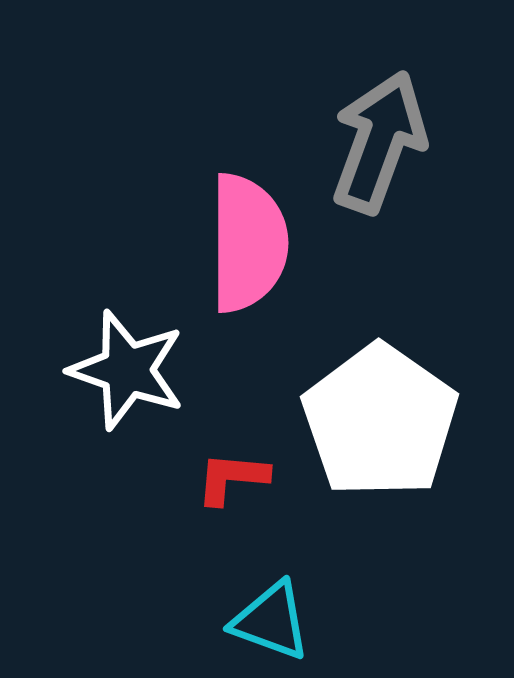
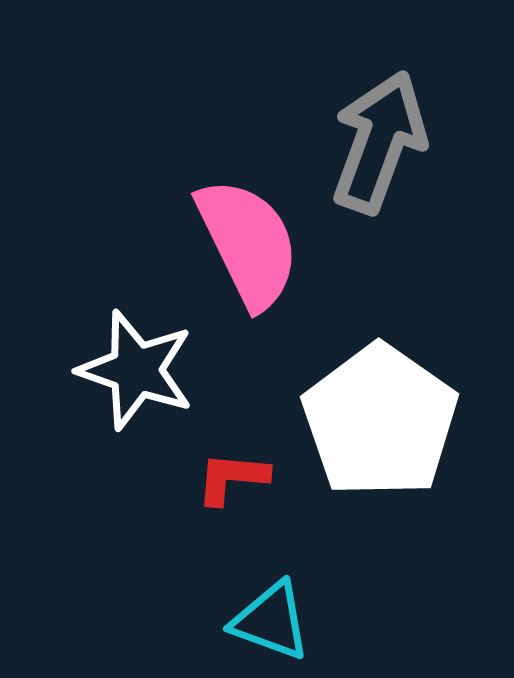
pink semicircle: rotated 26 degrees counterclockwise
white star: moved 9 px right
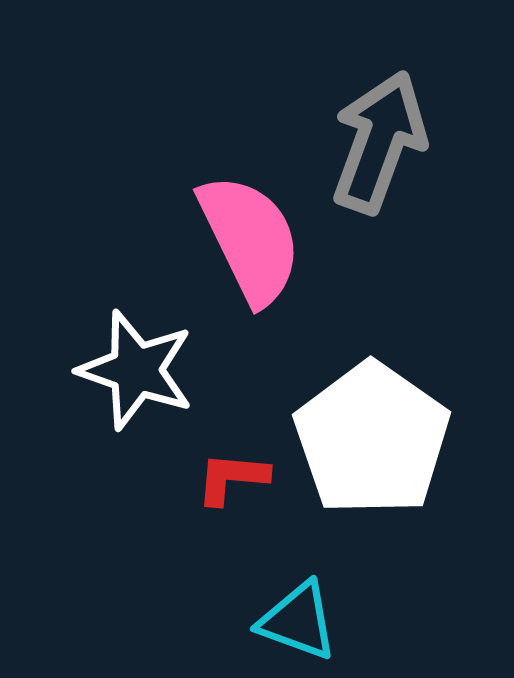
pink semicircle: moved 2 px right, 4 px up
white pentagon: moved 8 px left, 18 px down
cyan triangle: moved 27 px right
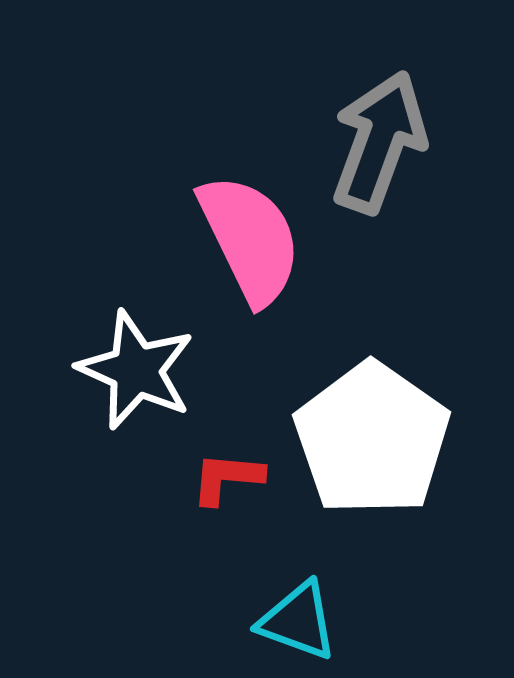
white star: rotated 5 degrees clockwise
red L-shape: moved 5 px left
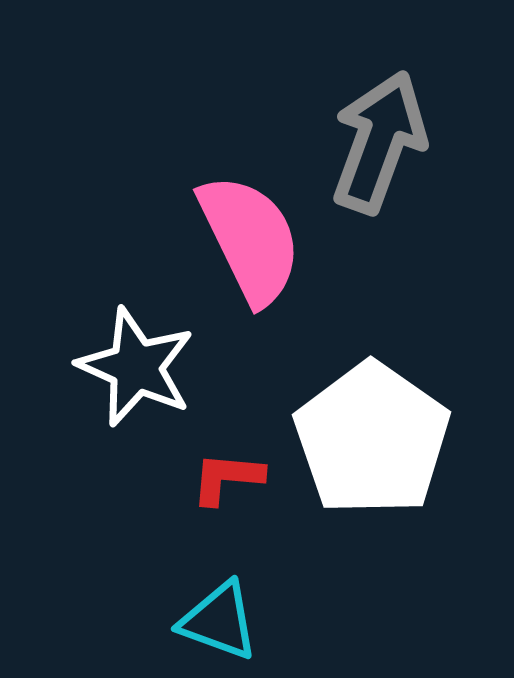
white star: moved 3 px up
cyan triangle: moved 79 px left
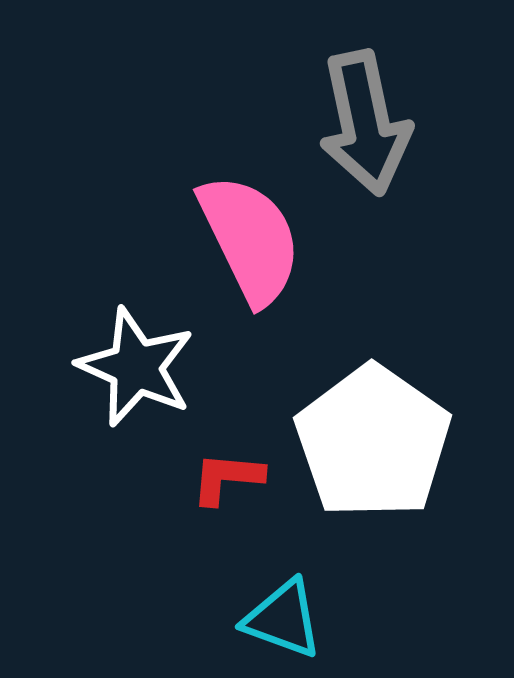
gray arrow: moved 14 px left, 19 px up; rotated 148 degrees clockwise
white pentagon: moved 1 px right, 3 px down
cyan triangle: moved 64 px right, 2 px up
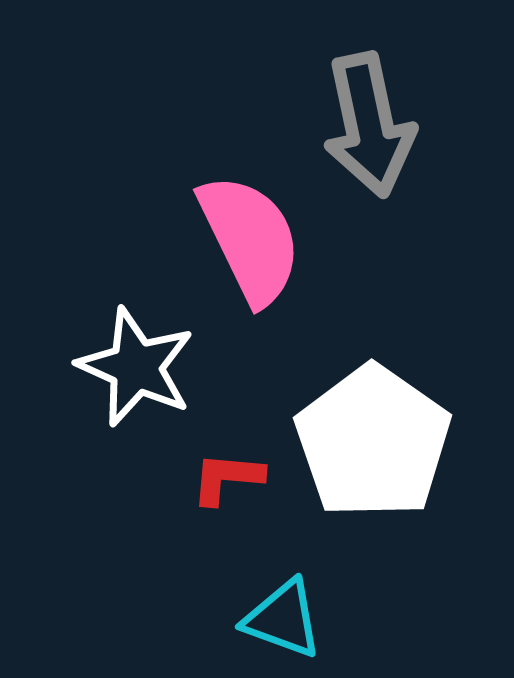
gray arrow: moved 4 px right, 2 px down
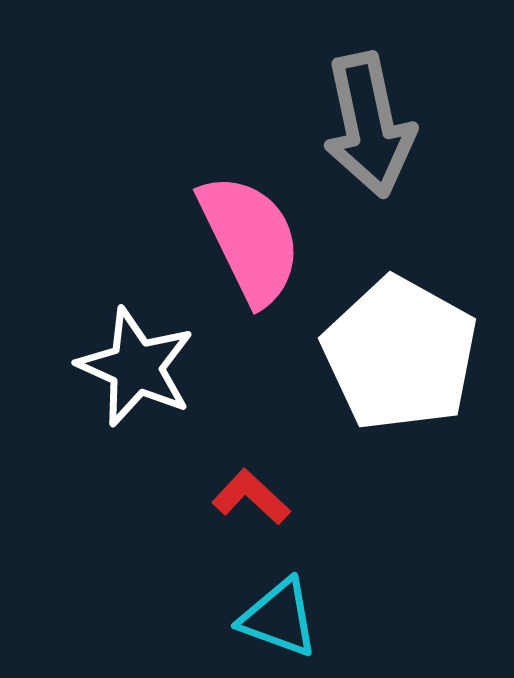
white pentagon: moved 27 px right, 88 px up; rotated 6 degrees counterclockwise
red L-shape: moved 24 px right, 19 px down; rotated 38 degrees clockwise
cyan triangle: moved 4 px left, 1 px up
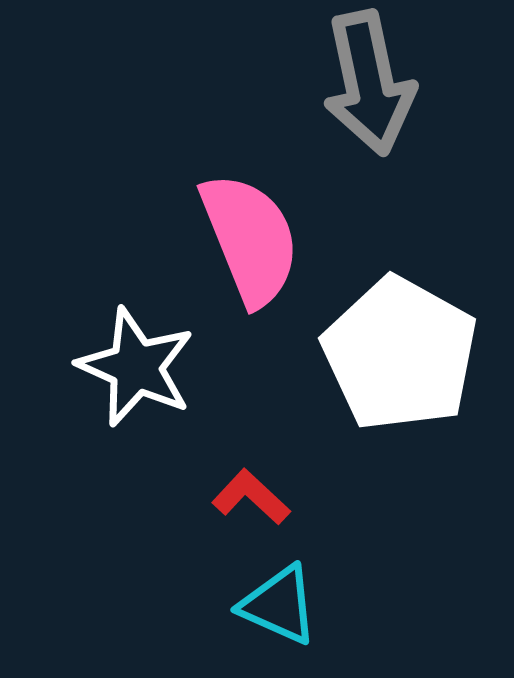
gray arrow: moved 42 px up
pink semicircle: rotated 4 degrees clockwise
cyan triangle: moved 13 px up; rotated 4 degrees clockwise
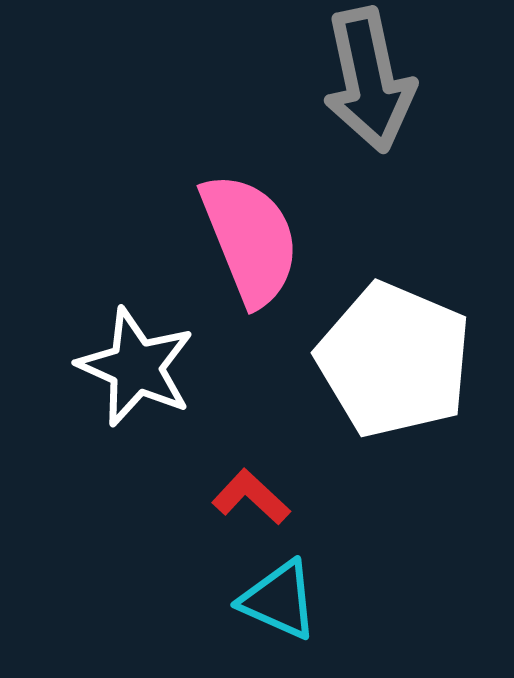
gray arrow: moved 3 px up
white pentagon: moved 6 px left, 6 px down; rotated 6 degrees counterclockwise
cyan triangle: moved 5 px up
